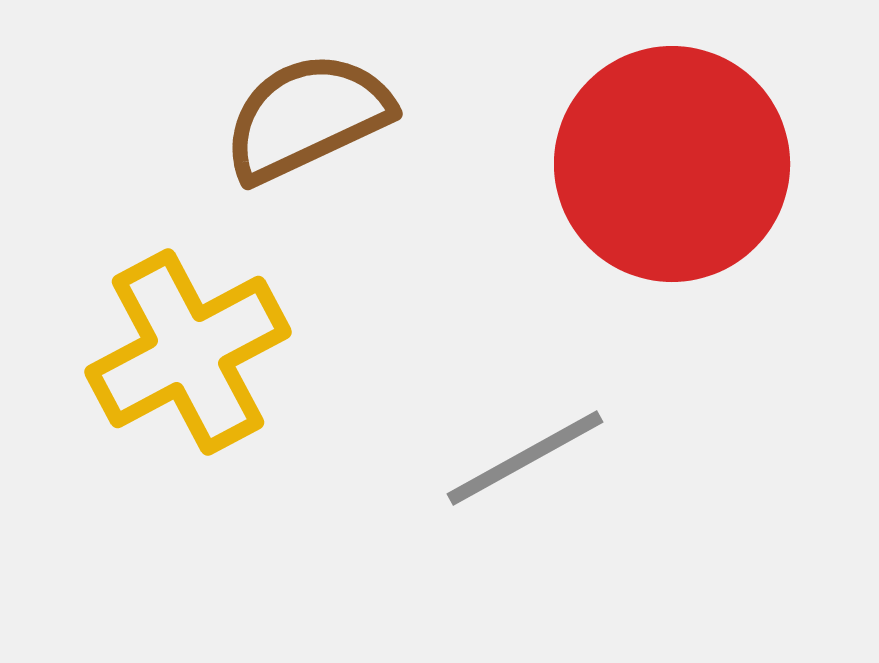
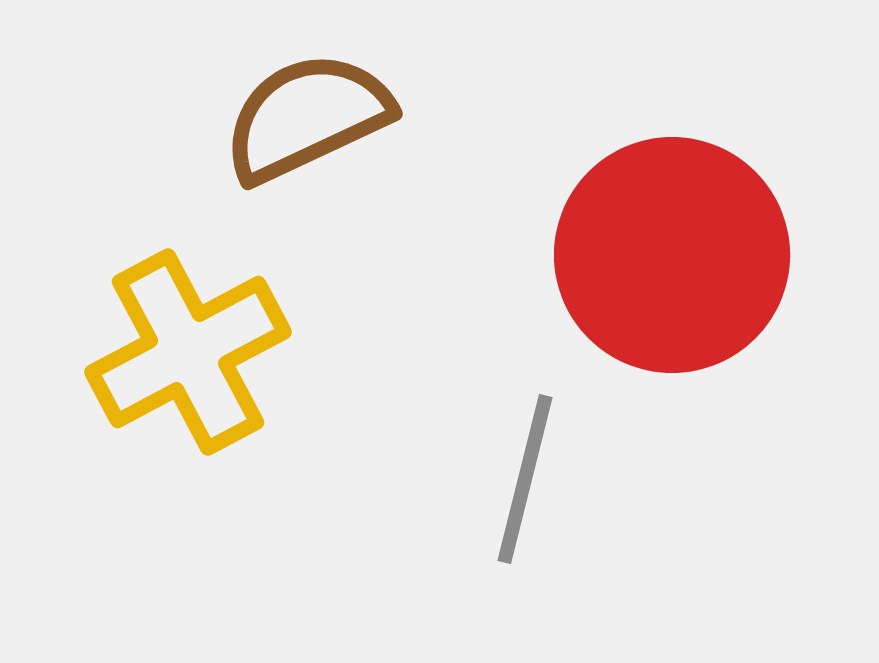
red circle: moved 91 px down
gray line: moved 21 px down; rotated 47 degrees counterclockwise
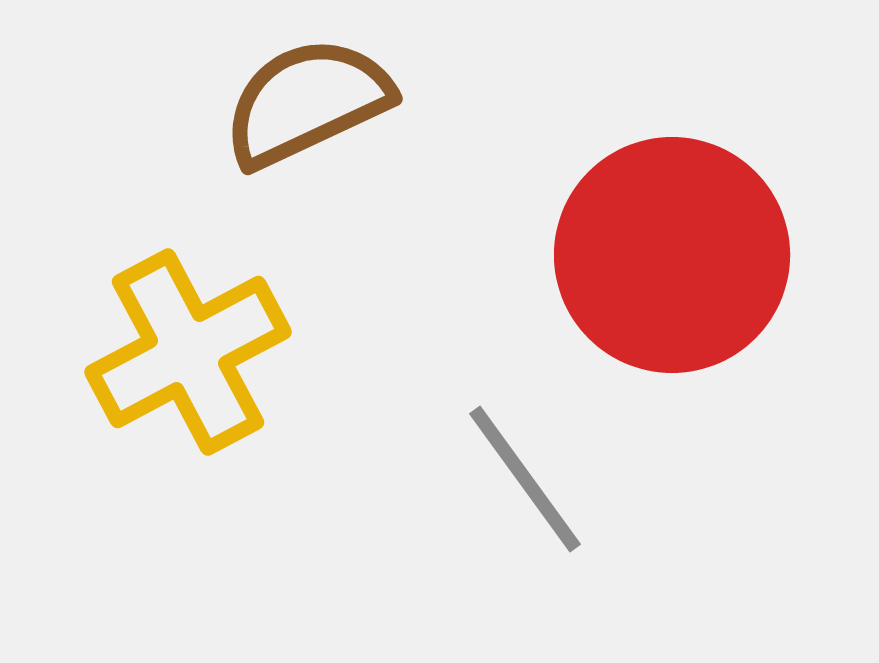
brown semicircle: moved 15 px up
gray line: rotated 50 degrees counterclockwise
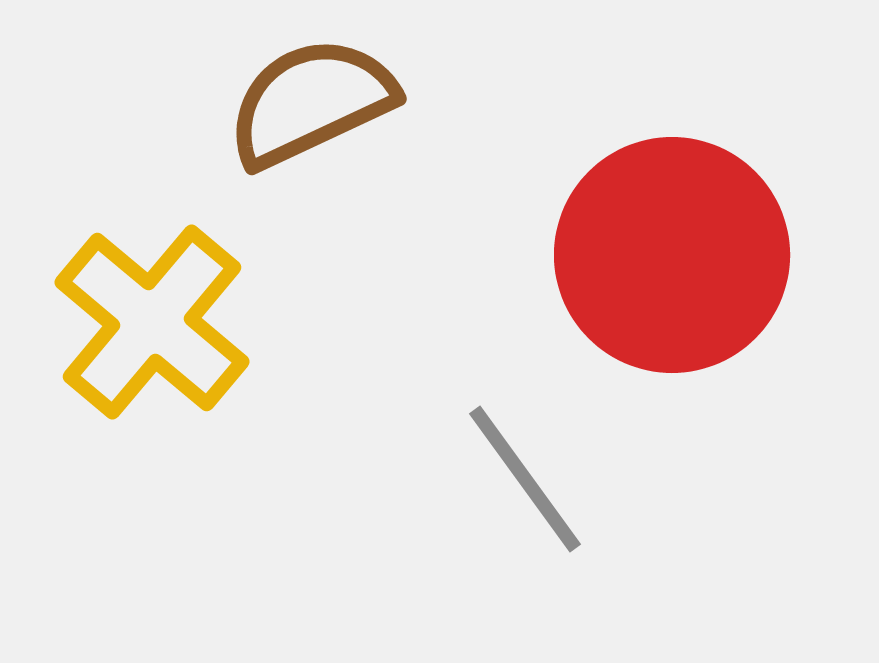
brown semicircle: moved 4 px right
yellow cross: moved 36 px left, 30 px up; rotated 22 degrees counterclockwise
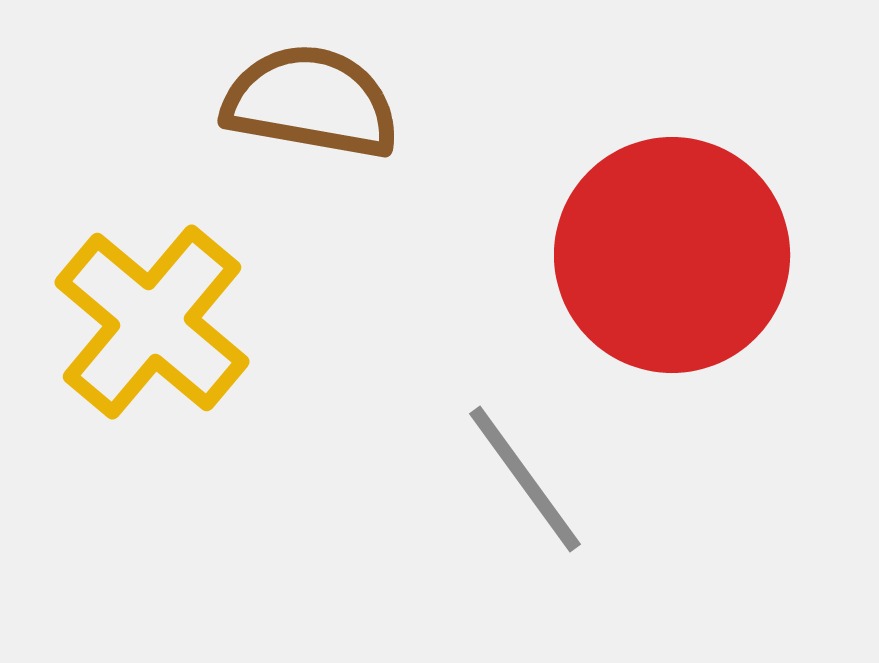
brown semicircle: rotated 35 degrees clockwise
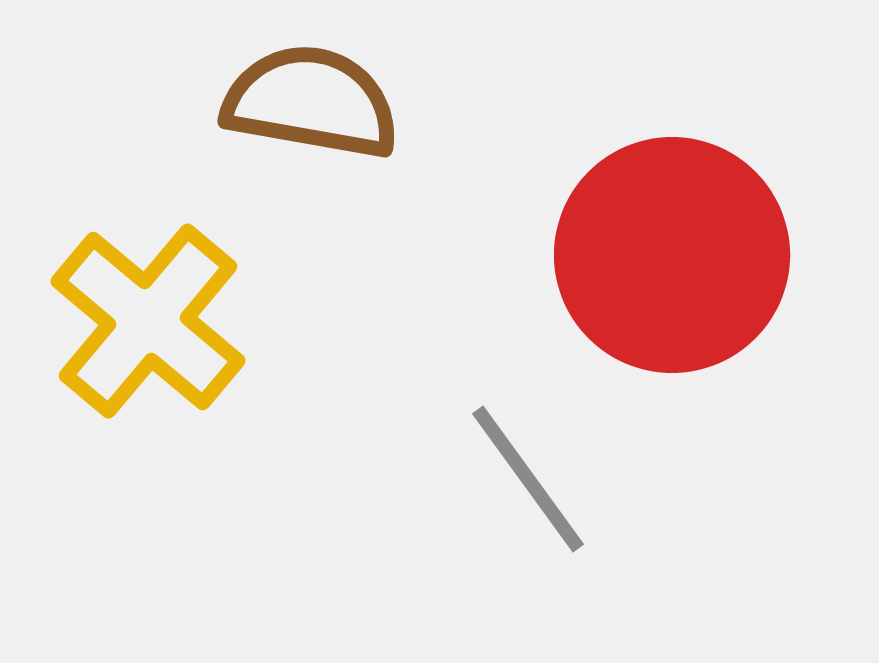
yellow cross: moved 4 px left, 1 px up
gray line: moved 3 px right
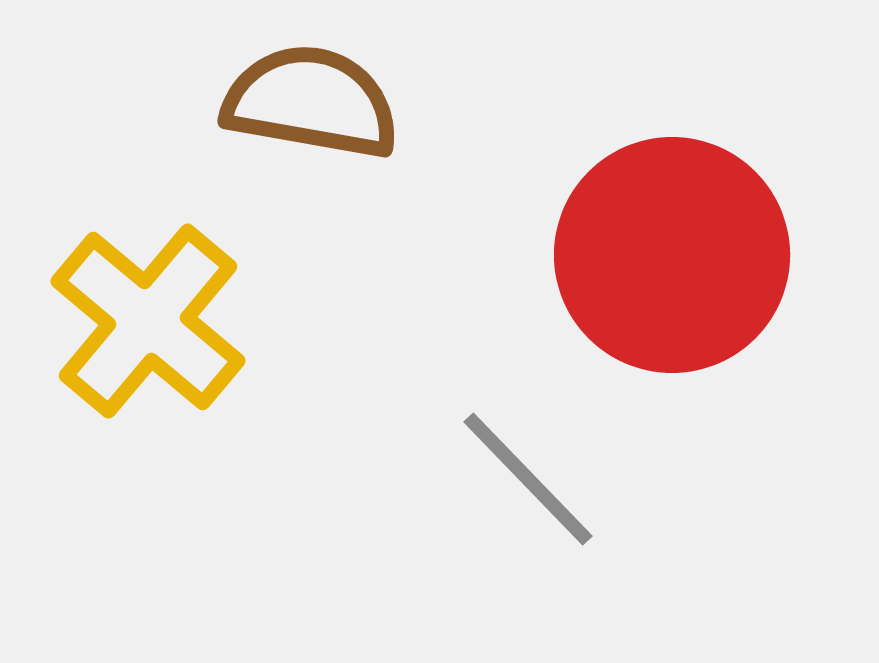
gray line: rotated 8 degrees counterclockwise
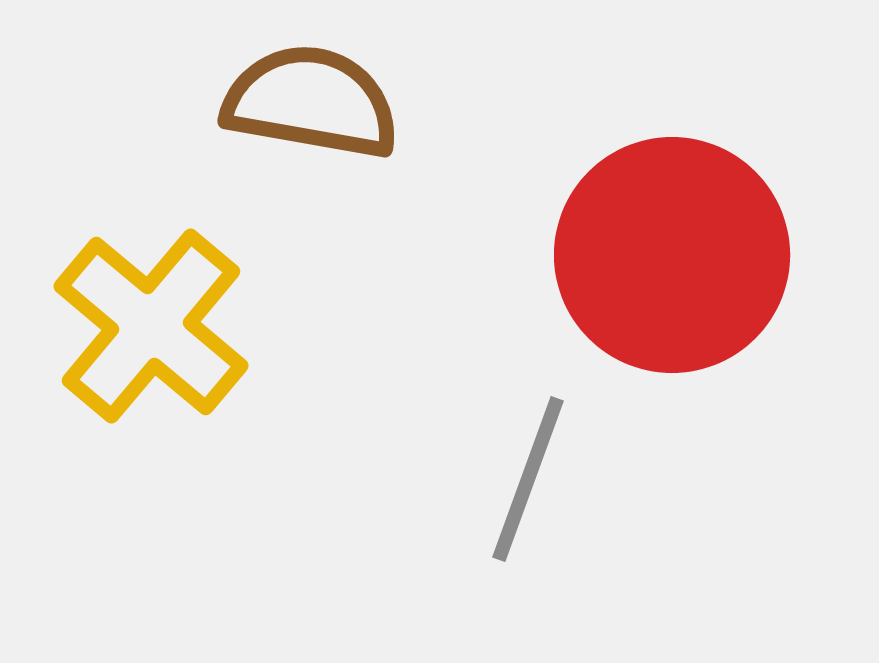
yellow cross: moved 3 px right, 5 px down
gray line: rotated 64 degrees clockwise
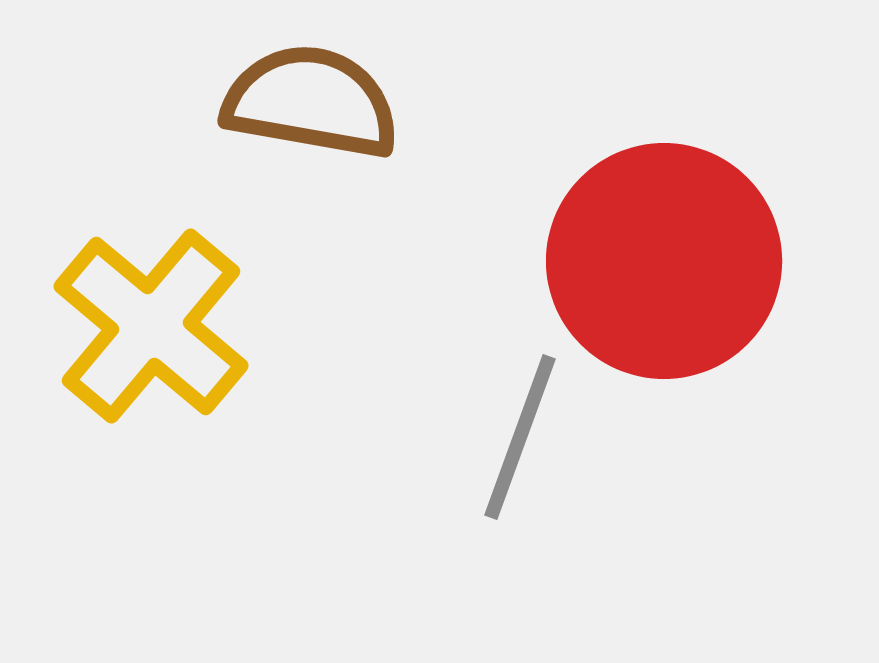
red circle: moved 8 px left, 6 px down
gray line: moved 8 px left, 42 px up
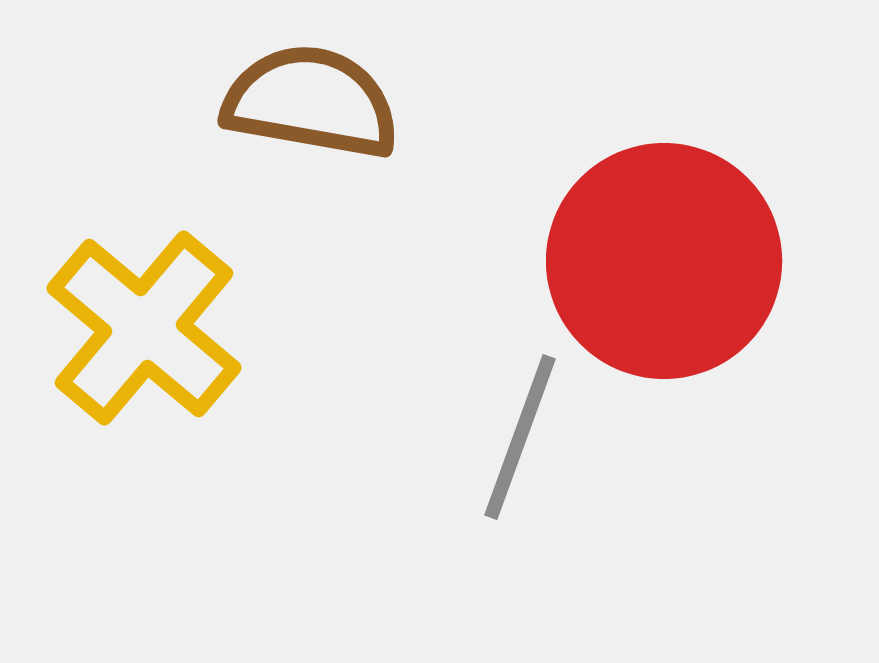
yellow cross: moved 7 px left, 2 px down
